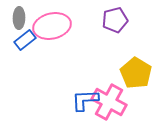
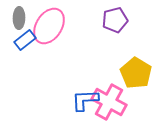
pink ellipse: moved 3 px left; rotated 45 degrees counterclockwise
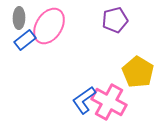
yellow pentagon: moved 2 px right, 1 px up
blue L-shape: moved 1 px left; rotated 32 degrees counterclockwise
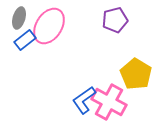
gray ellipse: rotated 15 degrees clockwise
yellow pentagon: moved 2 px left, 2 px down
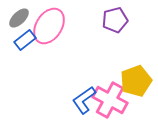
gray ellipse: rotated 30 degrees clockwise
yellow pentagon: moved 7 px down; rotated 20 degrees clockwise
pink cross: moved 1 px right, 2 px up
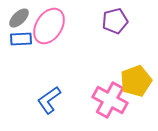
purple pentagon: moved 1 px down
blue rectangle: moved 4 px left, 1 px up; rotated 35 degrees clockwise
blue L-shape: moved 35 px left
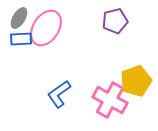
gray ellipse: rotated 15 degrees counterclockwise
pink ellipse: moved 3 px left, 2 px down
blue L-shape: moved 10 px right, 6 px up
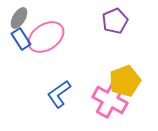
purple pentagon: rotated 10 degrees counterclockwise
pink ellipse: moved 9 px down; rotated 24 degrees clockwise
blue rectangle: rotated 60 degrees clockwise
yellow pentagon: moved 11 px left
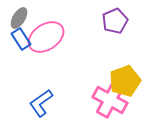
blue L-shape: moved 18 px left, 9 px down
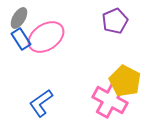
yellow pentagon: rotated 24 degrees counterclockwise
